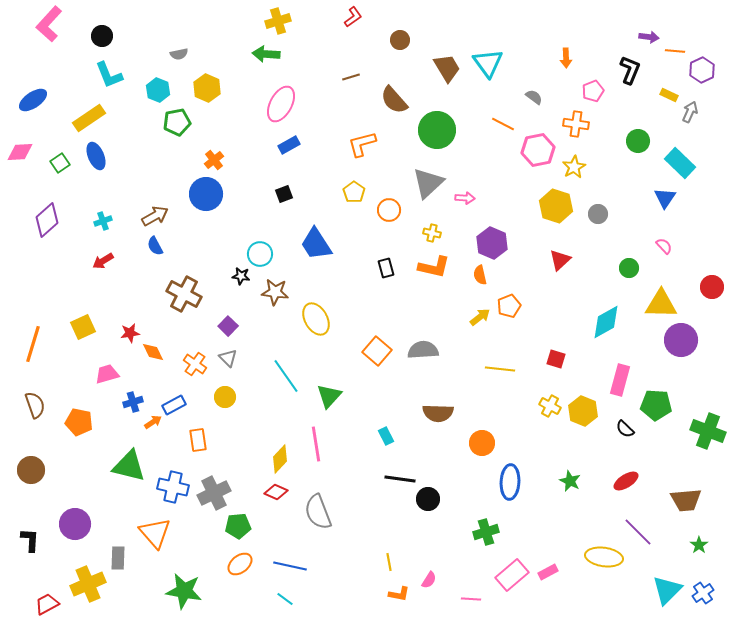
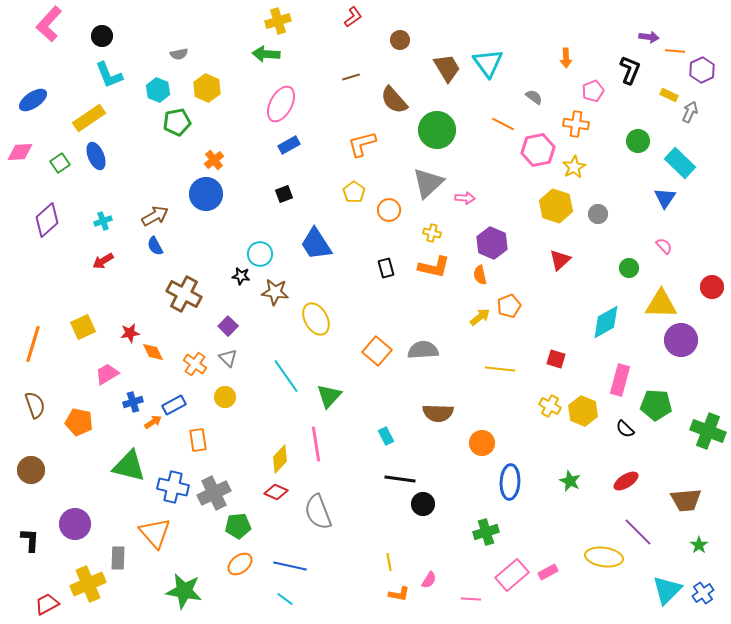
pink trapezoid at (107, 374): rotated 15 degrees counterclockwise
black circle at (428, 499): moved 5 px left, 5 px down
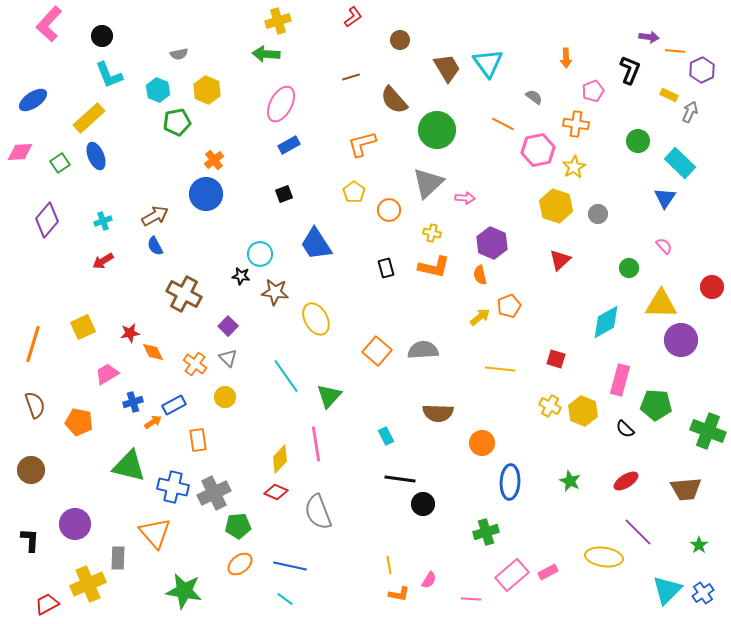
yellow hexagon at (207, 88): moved 2 px down
yellow rectangle at (89, 118): rotated 8 degrees counterclockwise
purple diamond at (47, 220): rotated 8 degrees counterclockwise
brown trapezoid at (686, 500): moved 11 px up
yellow line at (389, 562): moved 3 px down
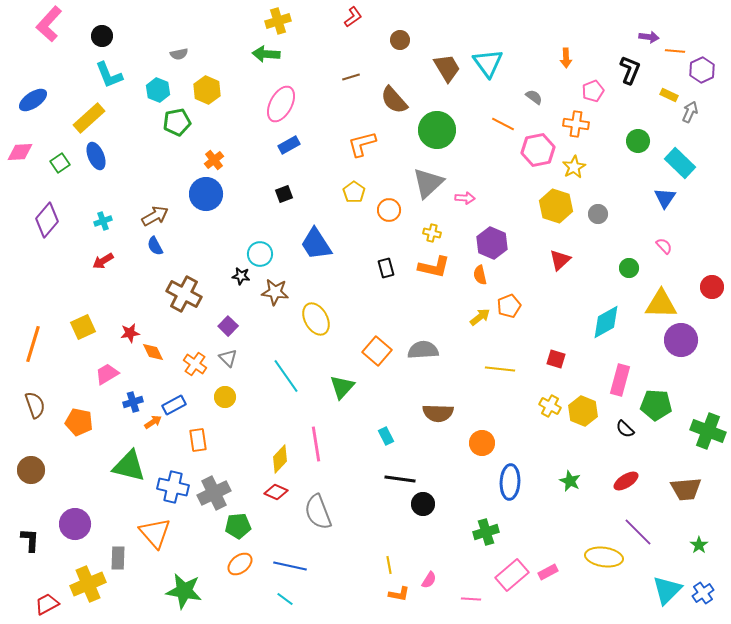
green triangle at (329, 396): moved 13 px right, 9 px up
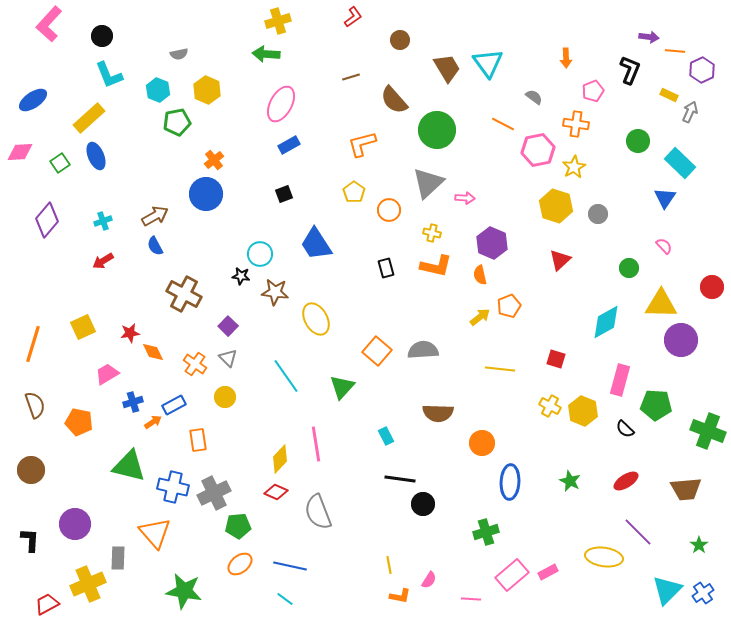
orange L-shape at (434, 267): moved 2 px right, 1 px up
orange L-shape at (399, 594): moved 1 px right, 2 px down
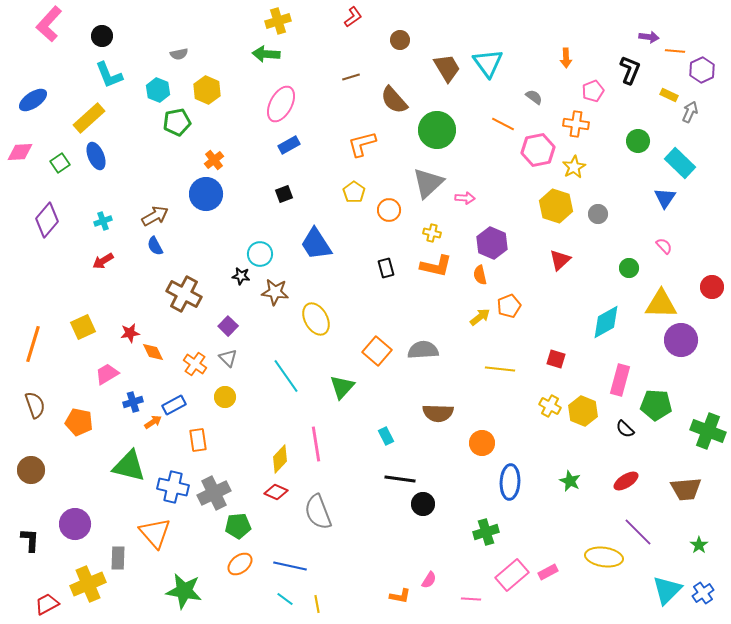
yellow line at (389, 565): moved 72 px left, 39 px down
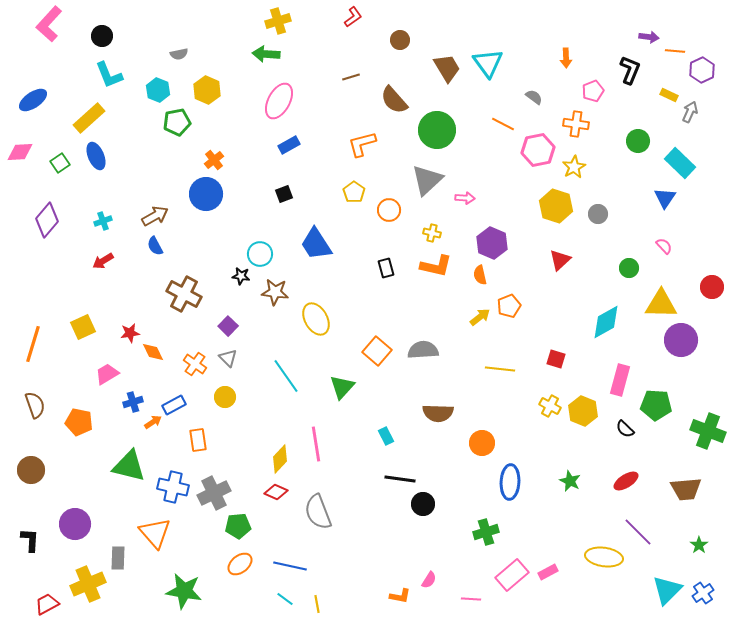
pink ellipse at (281, 104): moved 2 px left, 3 px up
gray triangle at (428, 183): moved 1 px left, 3 px up
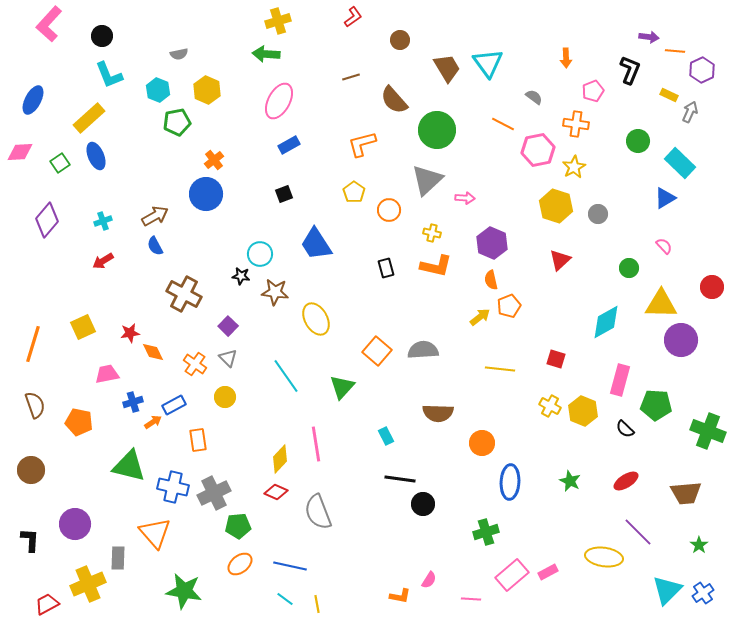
blue ellipse at (33, 100): rotated 28 degrees counterclockwise
blue triangle at (665, 198): rotated 25 degrees clockwise
orange semicircle at (480, 275): moved 11 px right, 5 px down
pink trapezoid at (107, 374): rotated 20 degrees clockwise
brown trapezoid at (686, 489): moved 4 px down
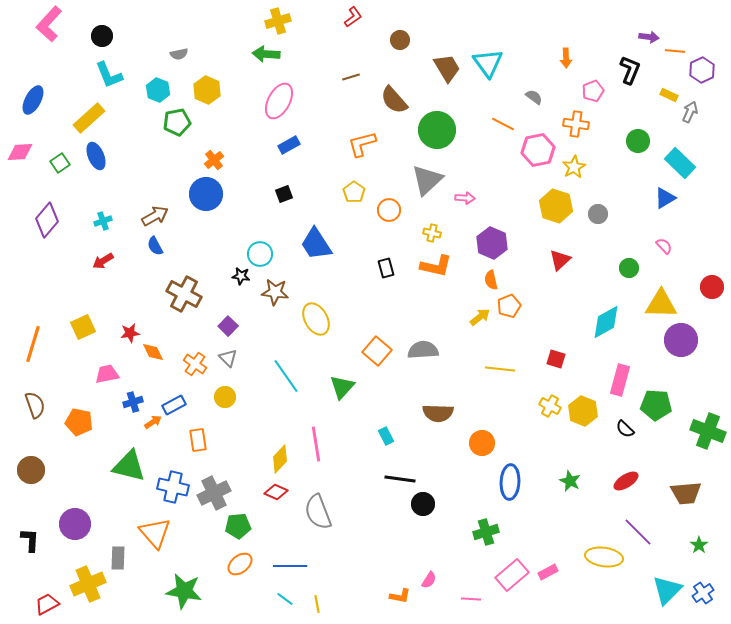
blue line at (290, 566): rotated 12 degrees counterclockwise
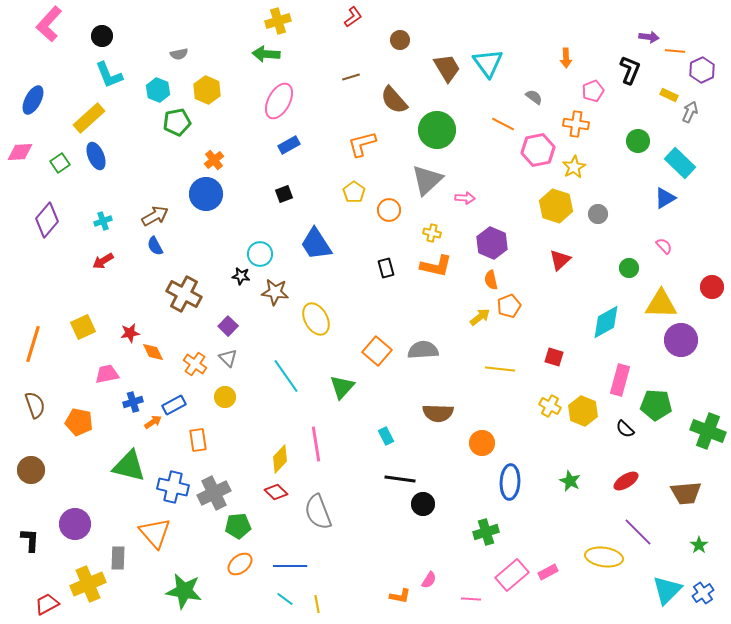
red square at (556, 359): moved 2 px left, 2 px up
red diamond at (276, 492): rotated 20 degrees clockwise
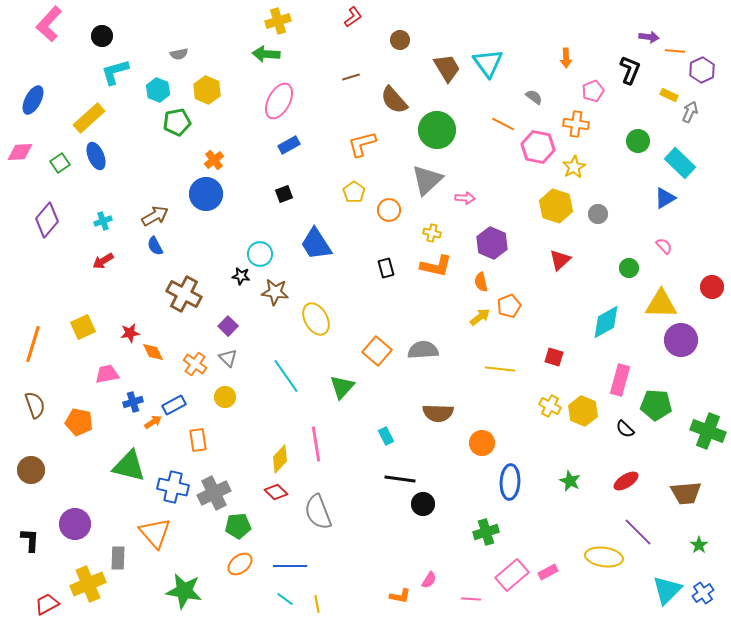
cyan L-shape at (109, 75): moved 6 px right, 3 px up; rotated 96 degrees clockwise
pink hexagon at (538, 150): moved 3 px up; rotated 24 degrees clockwise
orange semicircle at (491, 280): moved 10 px left, 2 px down
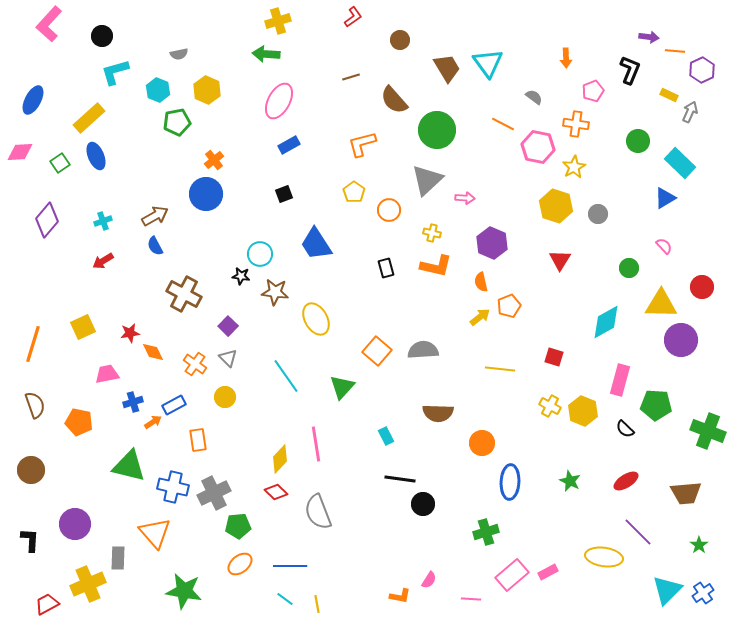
red triangle at (560, 260): rotated 15 degrees counterclockwise
red circle at (712, 287): moved 10 px left
